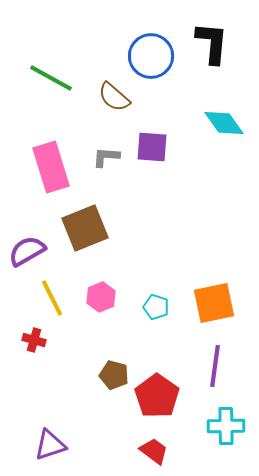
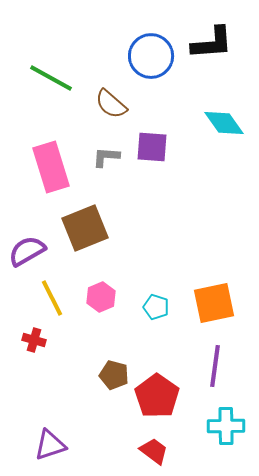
black L-shape: rotated 81 degrees clockwise
brown semicircle: moved 3 px left, 7 px down
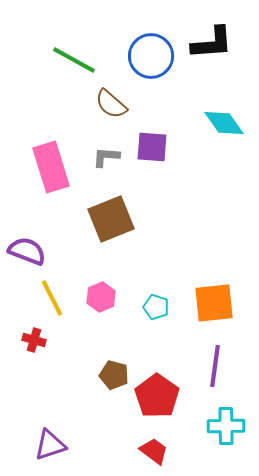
green line: moved 23 px right, 18 px up
brown square: moved 26 px right, 9 px up
purple semicircle: rotated 51 degrees clockwise
orange square: rotated 6 degrees clockwise
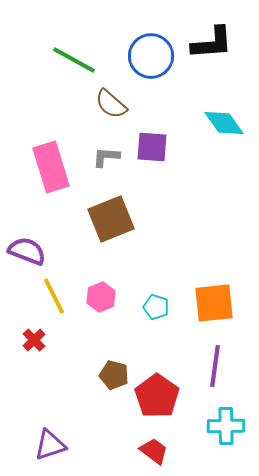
yellow line: moved 2 px right, 2 px up
red cross: rotated 30 degrees clockwise
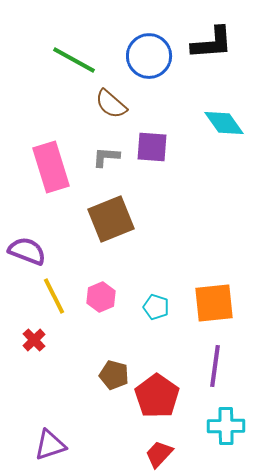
blue circle: moved 2 px left
red trapezoid: moved 5 px right, 3 px down; rotated 84 degrees counterclockwise
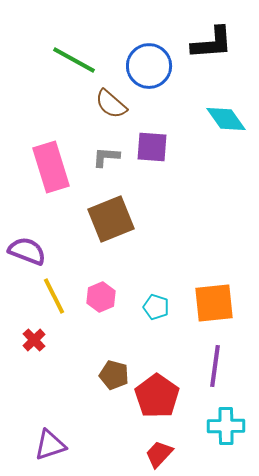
blue circle: moved 10 px down
cyan diamond: moved 2 px right, 4 px up
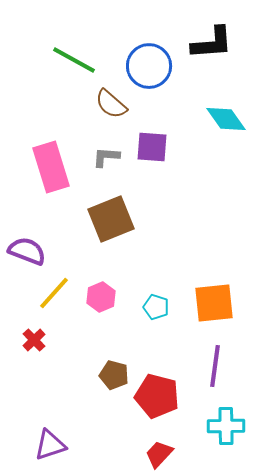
yellow line: moved 3 px up; rotated 69 degrees clockwise
red pentagon: rotated 21 degrees counterclockwise
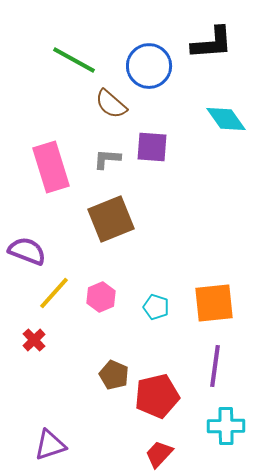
gray L-shape: moved 1 px right, 2 px down
brown pentagon: rotated 8 degrees clockwise
red pentagon: rotated 27 degrees counterclockwise
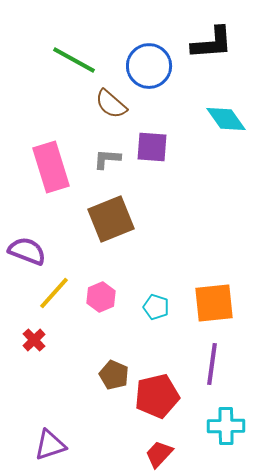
purple line: moved 3 px left, 2 px up
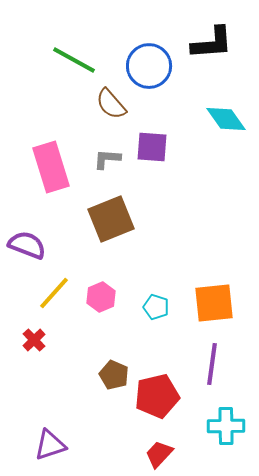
brown semicircle: rotated 8 degrees clockwise
purple semicircle: moved 6 px up
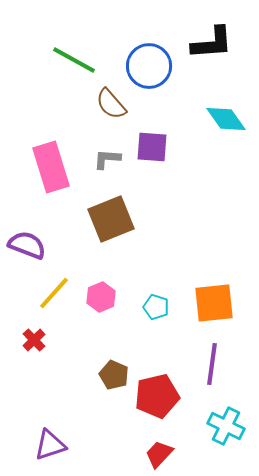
cyan cross: rotated 27 degrees clockwise
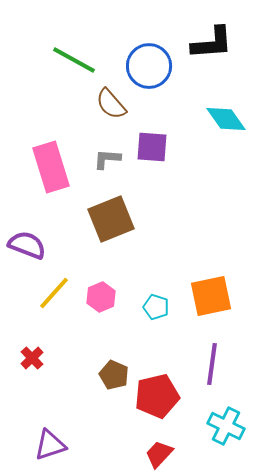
orange square: moved 3 px left, 7 px up; rotated 6 degrees counterclockwise
red cross: moved 2 px left, 18 px down
